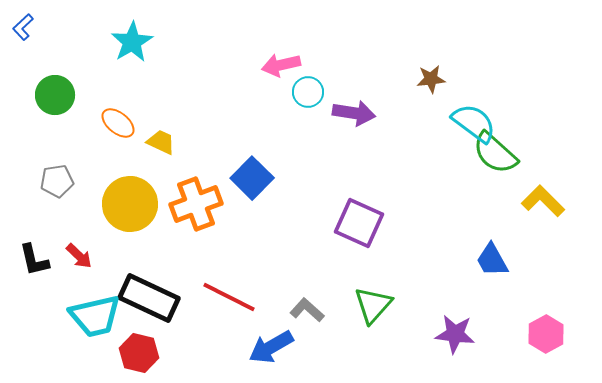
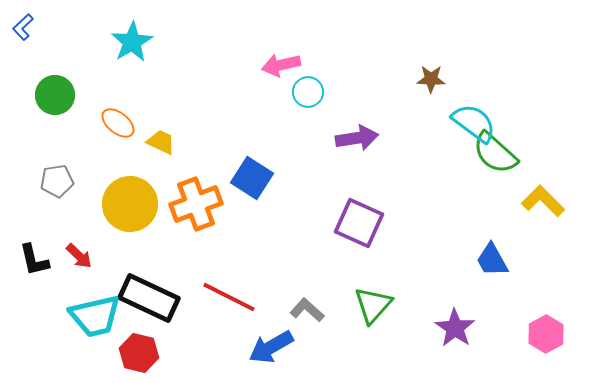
brown star: rotated 8 degrees clockwise
purple arrow: moved 3 px right, 25 px down; rotated 18 degrees counterclockwise
blue square: rotated 12 degrees counterclockwise
purple star: moved 6 px up; rotated 27 degrees clockwise
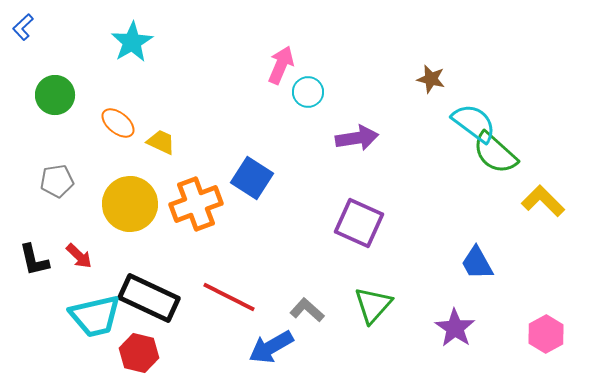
pink arrow: rotated 126 degrees clockwise
brown star: rotated 12 degrees clockwise
blue trapezoid: moved 15 px left, 3 px down
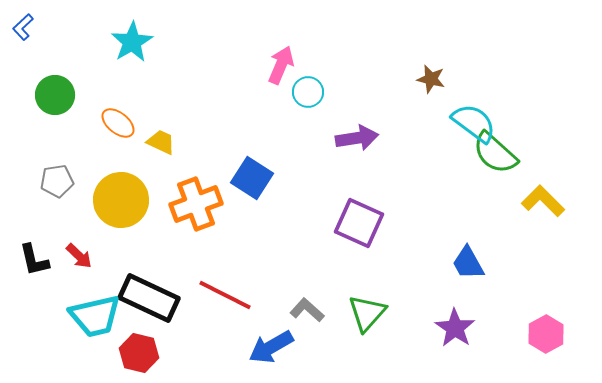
yellow circle: moved 9 px left, 4 px up
blue trapezoid: moved 9 px left
red line: moved 4 px left, 2 px up
green triangle: moved 6 px left, 8 px down
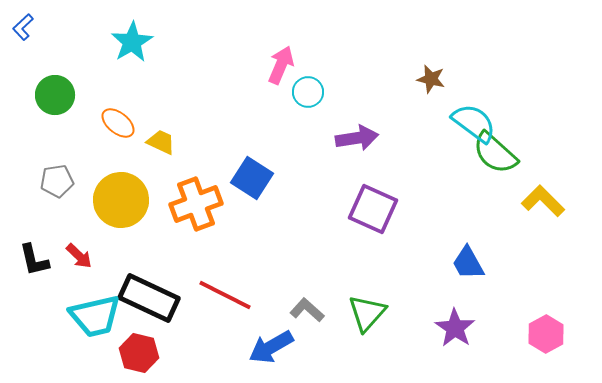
purple square: moved 14 px right, 14 px up
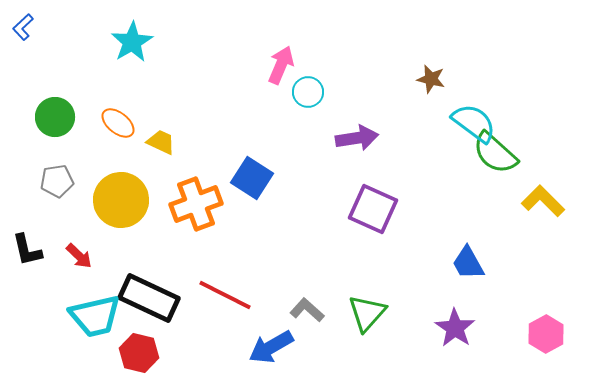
green circle: moved 22 px down
black L-shape: moved 7 px left, 10 px up
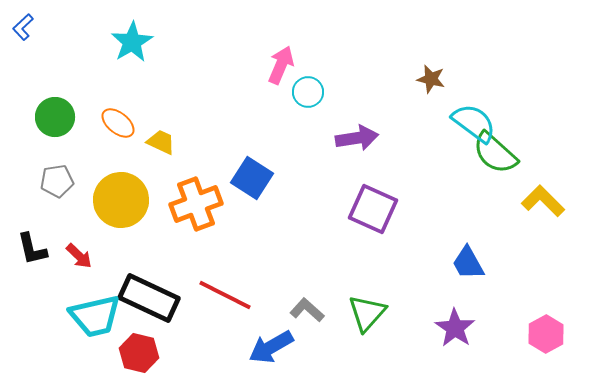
black L-shape: moved 5 px right, 1 px up
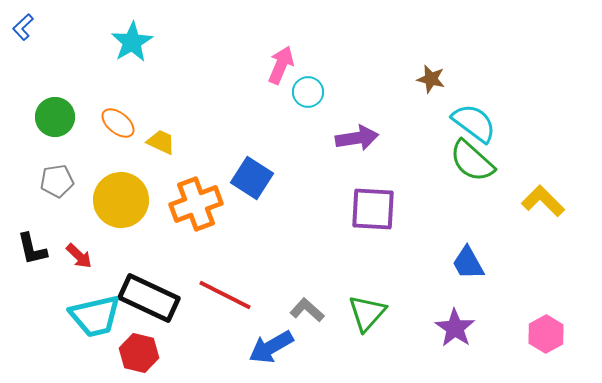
green semicircle: moved 23 px left, 8 px down
purple square: rotated 21 degrees counterclockwise
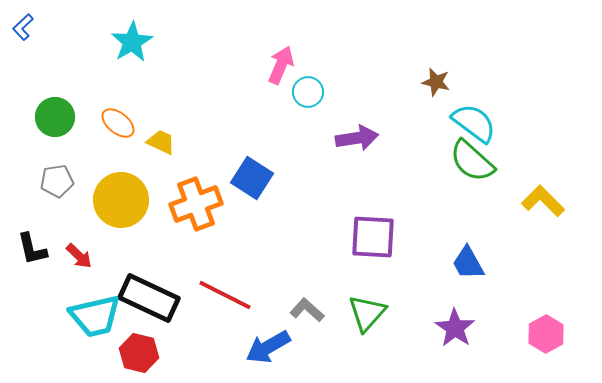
brown star: moved 5 px right, 3 px down
purple square: moved 28 px down
blue arrow: moved 3 px left
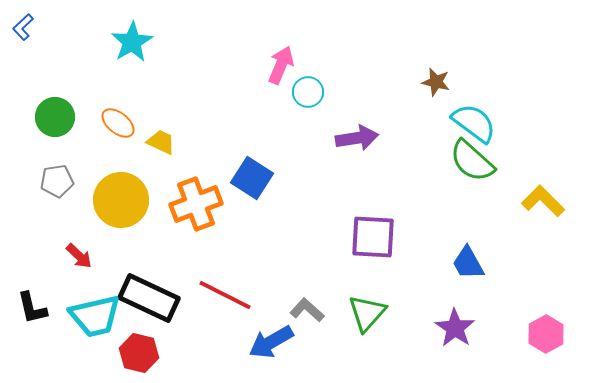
black L-shape: moved 59 px down
blue arrow: moved 3 px right, 5 px up
